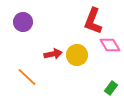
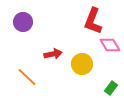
yellow circle: moved 5 px right, 9 px down
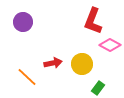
pink diamond: rotated 30 degrees counterclockwise
red arrow: moved 9 px down
green rectangle: moved 13 px left
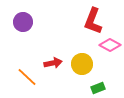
green rectangle: rotated 32 degrees clockwise
